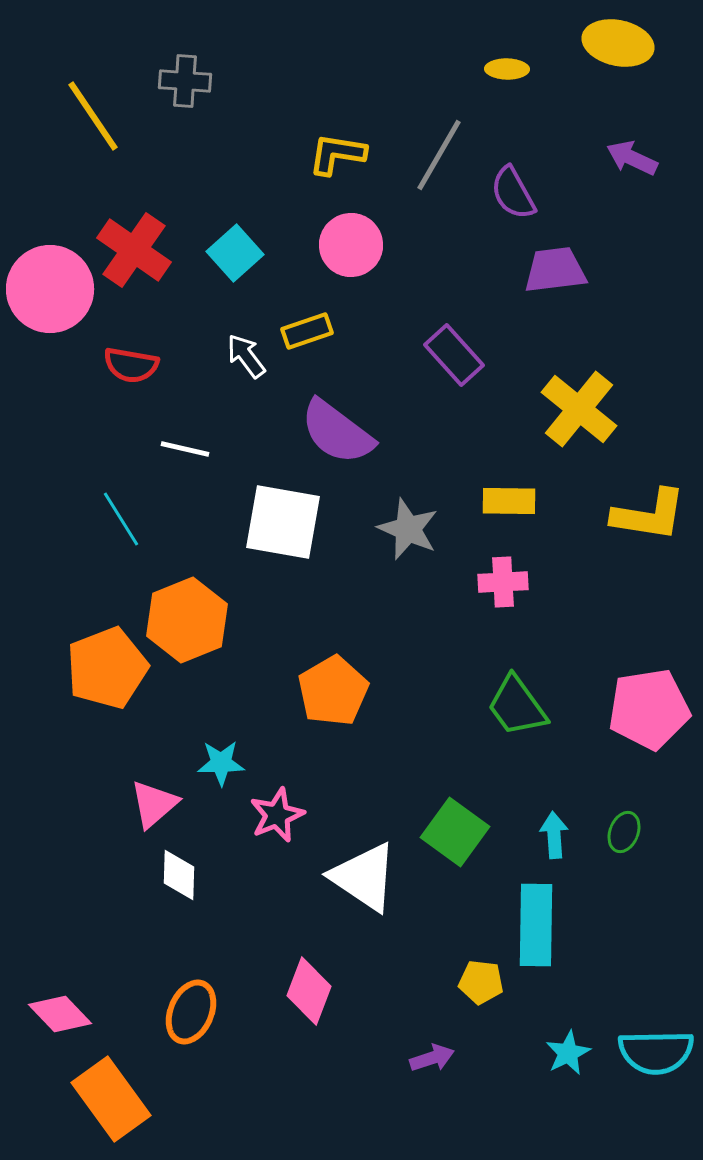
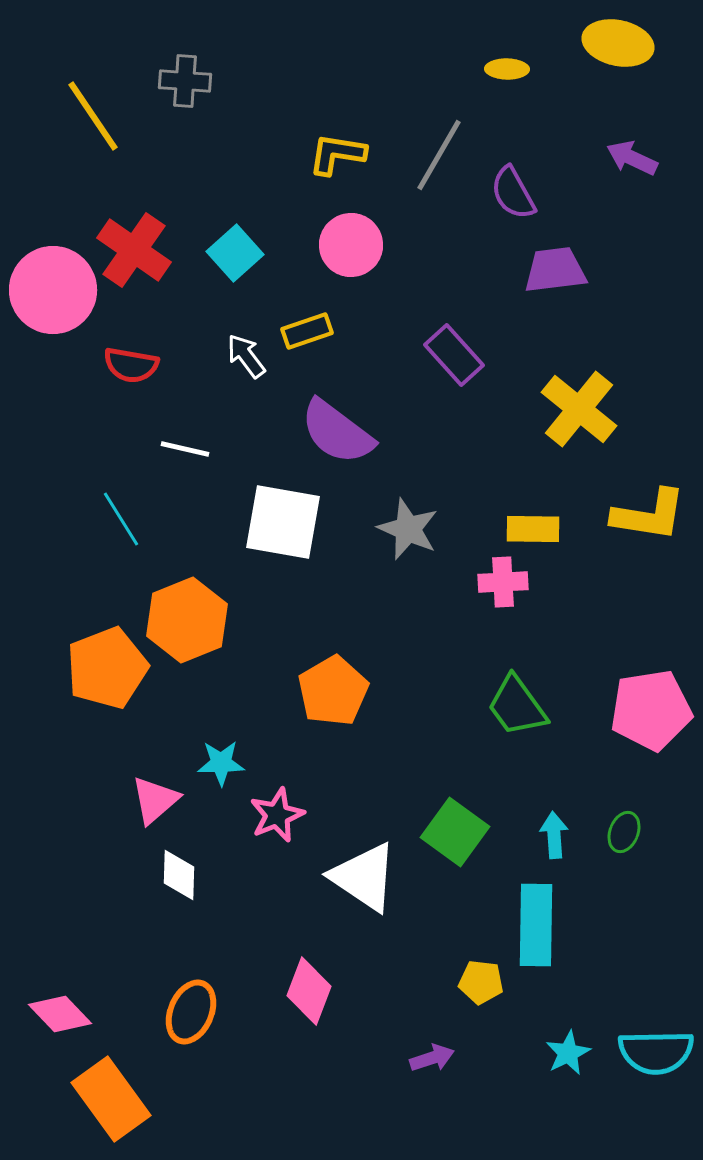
pink circle at (50, 289): moved 3 px right, 1 px down
yellow rectangle at (509, 501): moved 24 px right, 28 px down
pink pentagon at (649, 709): moved 2 px right, 1 px down
pink triangle at (154, 804): moved 1 px right, 4 px up
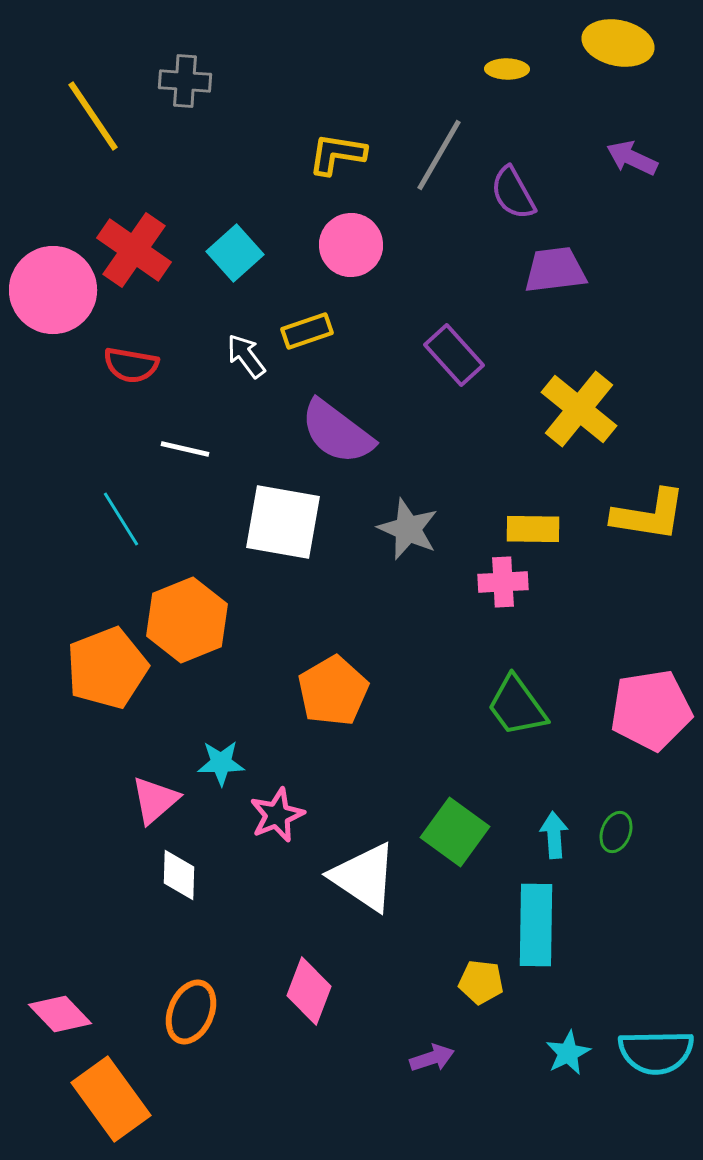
green ellipse at (624, 832): moved 8 px left
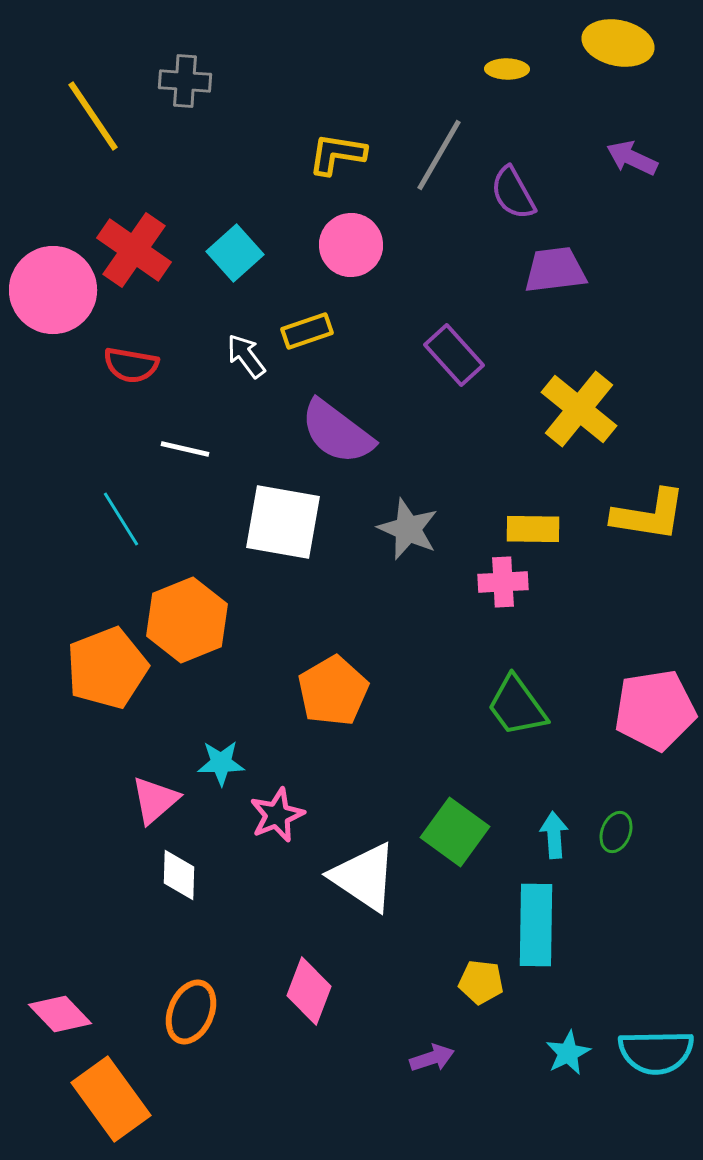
pink pentagon at (651, 710): moved 4 px right
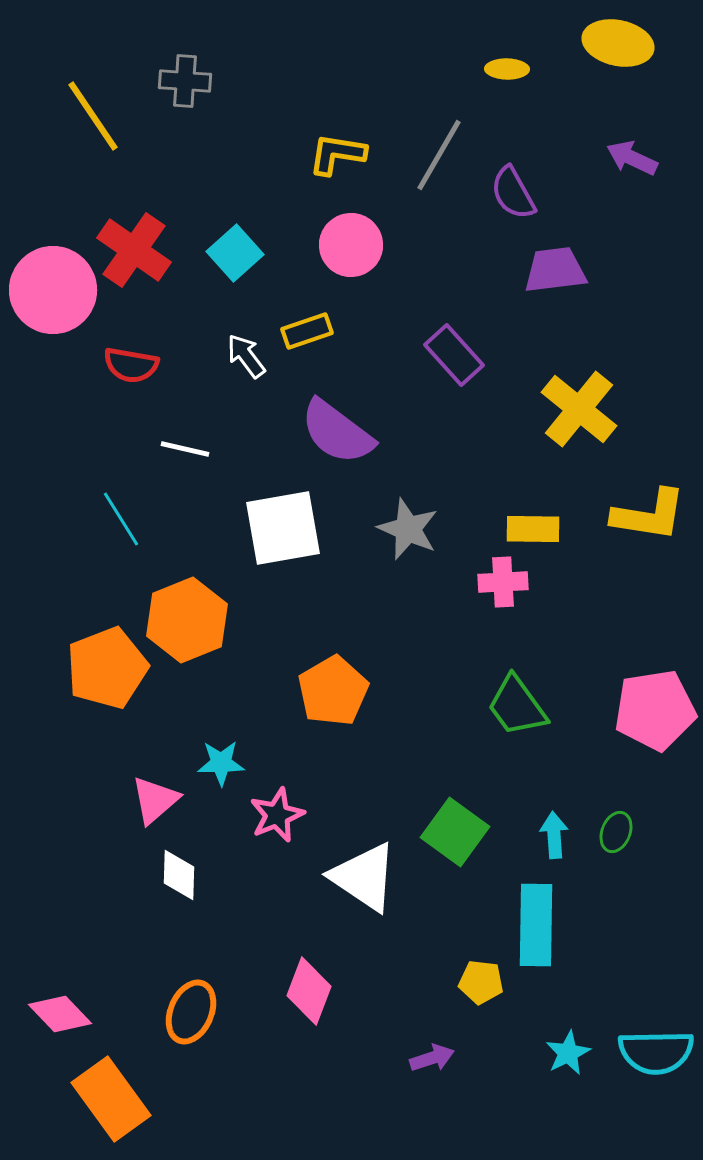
white square at (283, 522): moved 6 px down; rotated 20 degrees counterclockwise
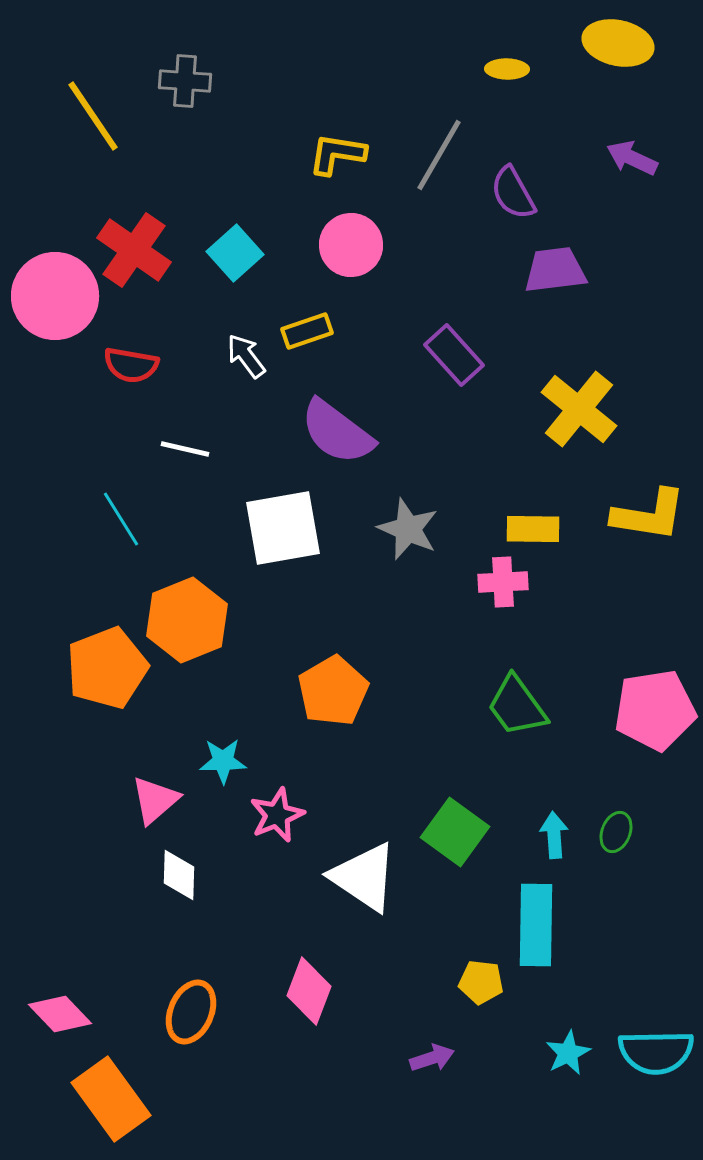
pink circle at (53, 290): moved 2 px right, 6 px down
cyan star at (221, 763): moved 2 px right, 2 px up
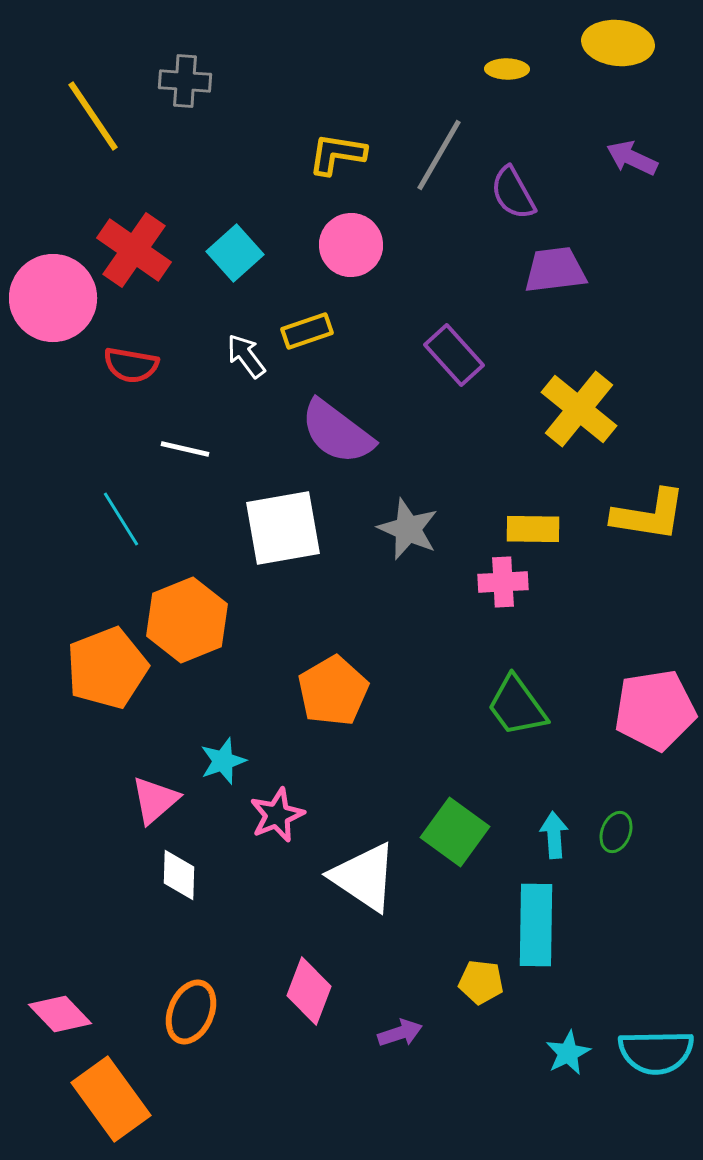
yellow ellipse at (618, 43): rotated 6 degrees counterclockwise
pink circle at (55, 296): moved 2 px left, 2 px down
cyan star at (223, 761): rotated 18 degrees counterclockwise
purple arrow at (432, 1058): moved 32 px left, 25 px up
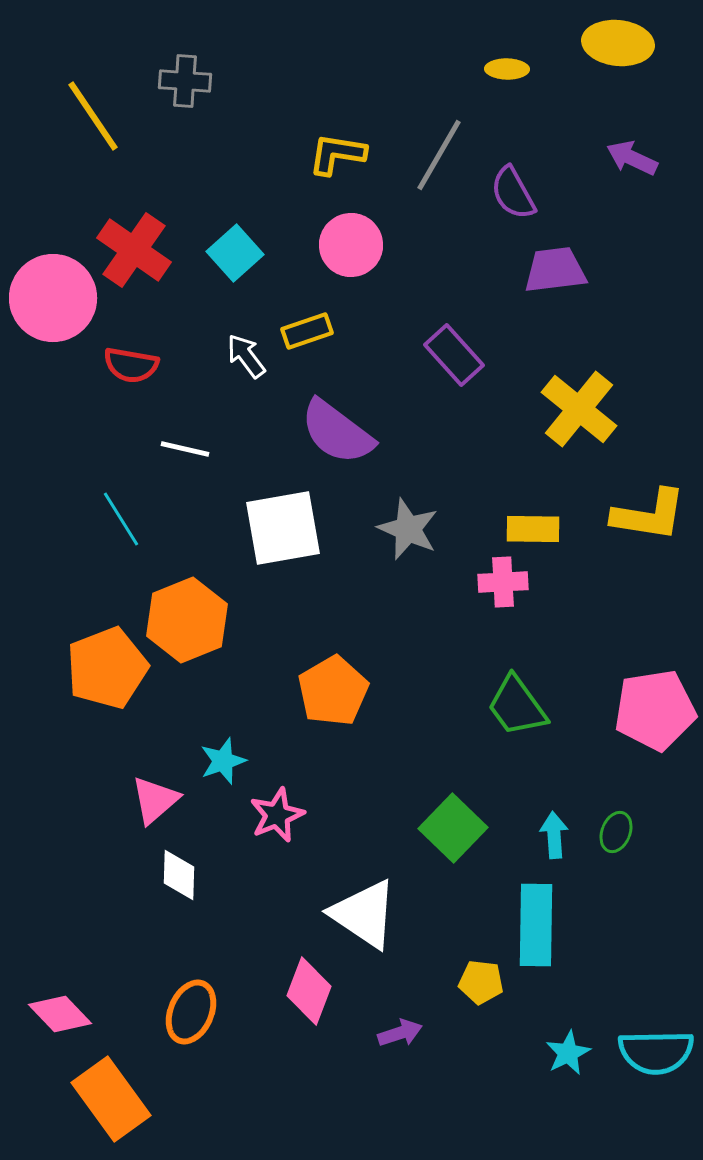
green square at (455, 832): moved 2 px left, 4 px up; rotated 8 degrees clockwise
white triangle at (364, 877): moved 37 px down
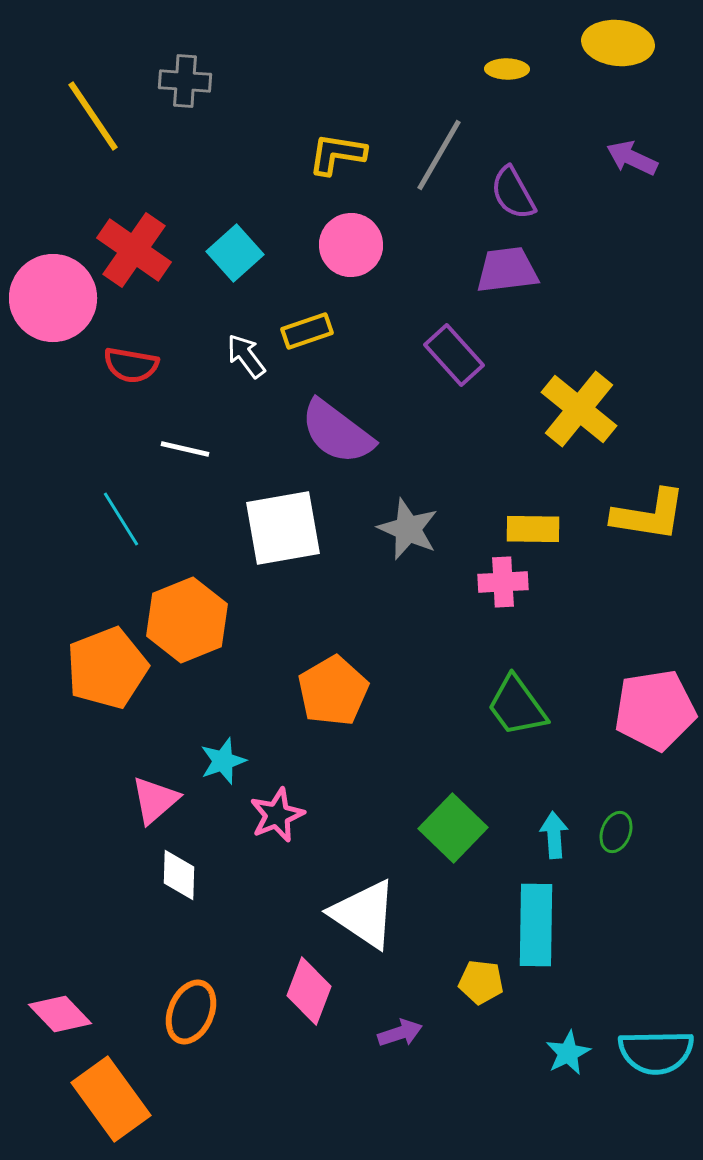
purple trapezoid at (555, 270): moved 48 px left
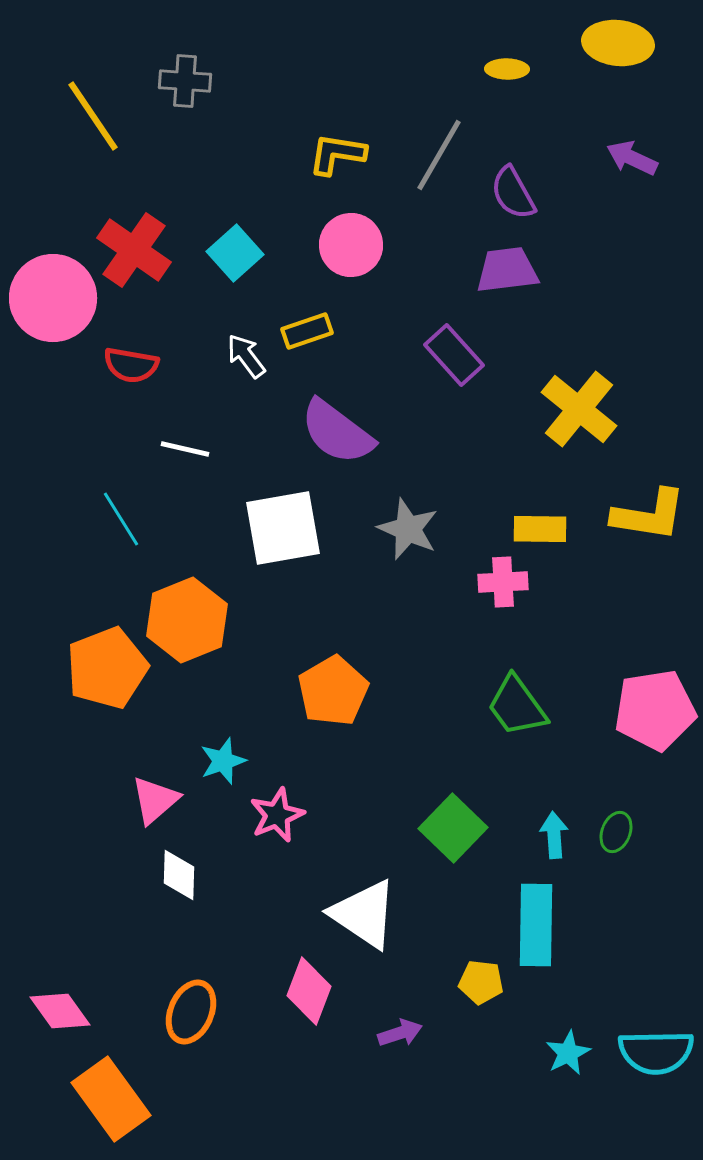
yellow rectangle at (533, 529): moved 7 px right
pink diamond at (60, 1014): moved 3 px up; rotated 8 degrees clockwise
